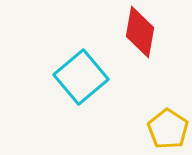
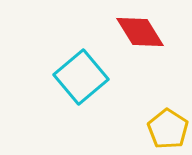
red diamond: rotated 42 degrees counterclockwise
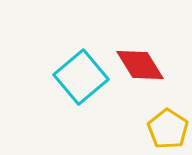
red diamond: moved 33 px down
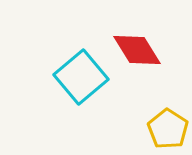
red diamond: moved 3 px left, 15 px up
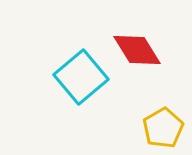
yellow pentagon: moved 5 px left, 1 px up; rotated 9 degrees clockwise
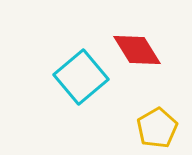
yellow pentagon: moved 6 px left
